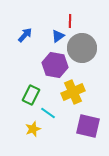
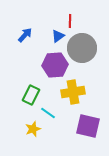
purple hexagon: rotated 15 degrees counterclockwise
yellow cross: rotated 15 degrees clockwise
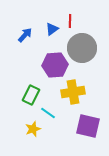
blue triangle: moved 6 px left, 7 px up
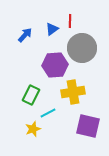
cyan line: rotated 63 degrees counterclockwise
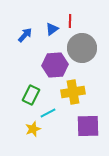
purple square: rotated 15 degrees counterclockwise
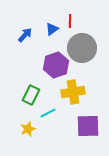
purple hexagon: moved 1 px right; rotated 15 degrees counterclockwise
yellow star: moved 5 px left
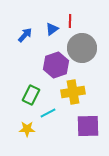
yellow star: moved 1 px left; rotated 21 degrees clockwise
